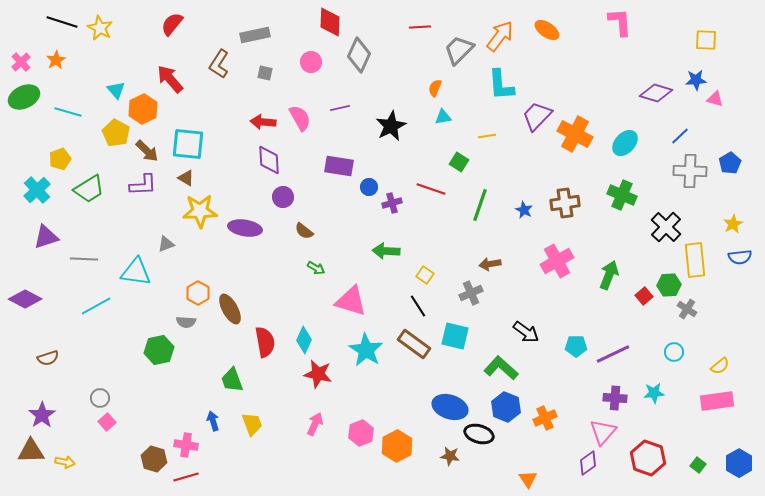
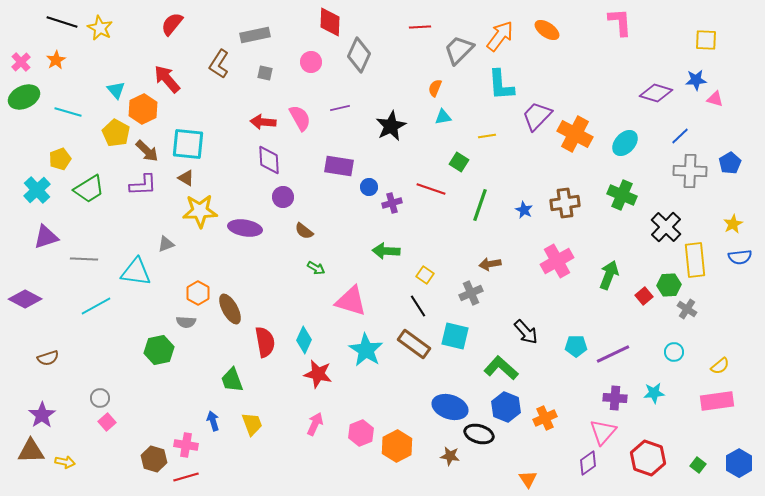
red arrow at (170, 79): moved 3 px left
black arrow at (526, 332): rotated 12 degrees clockwise
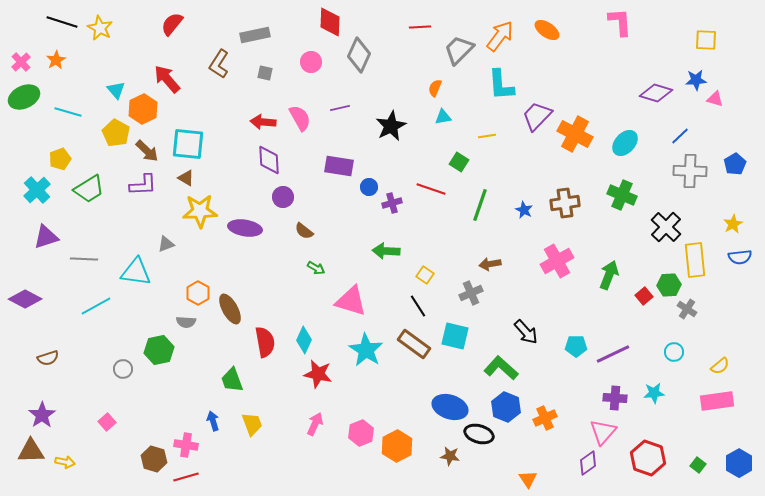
blue pentagon at (730, 163): moved 5 px right, 1 px down
gray circle at (100, 398): moved 23 px right, 29 px up
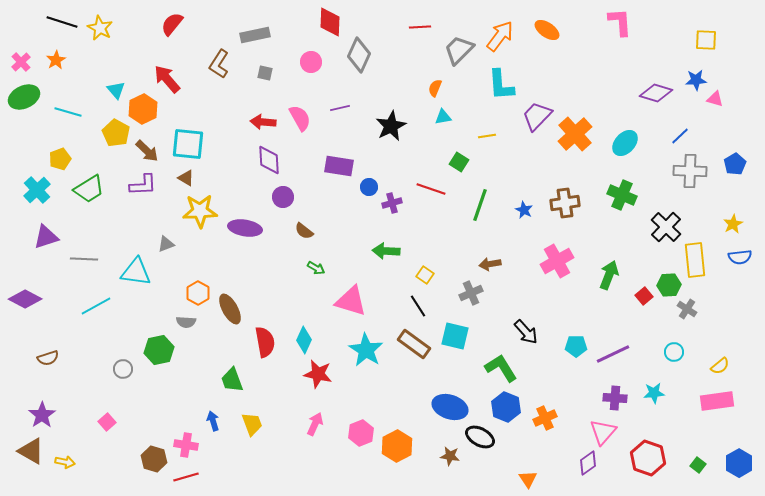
orange cross at (575, 134): rotated 20 degrees clockwise
green L-shape at (501, 368): rotated 16 degrees clockwise
black ellipse at (479, 434): moved 1 px right, 3 px down; rotated 12 degrees clockwise
brown triangle at (31, 451): rotated 32 degrees clockwise
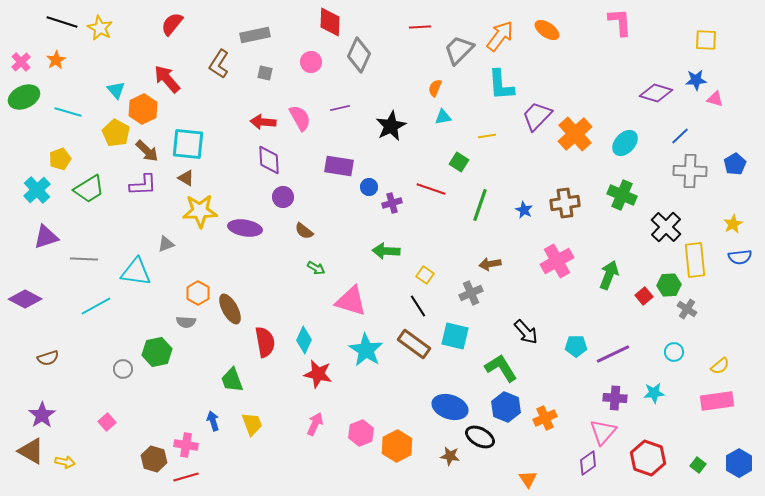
green hexagon at (159, 350): moved 2 px left, 2 px down
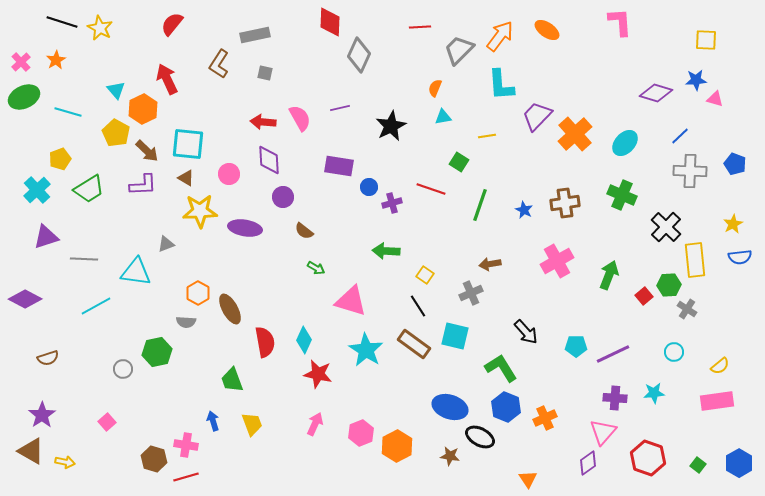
pink circle at (311, 62): moved 82 px left, 112 px down
red arrow at (167, 79): rotated 16 degrees clockwise
blue pentagon at (735, 164): rotated 20 degrees counterclockwise
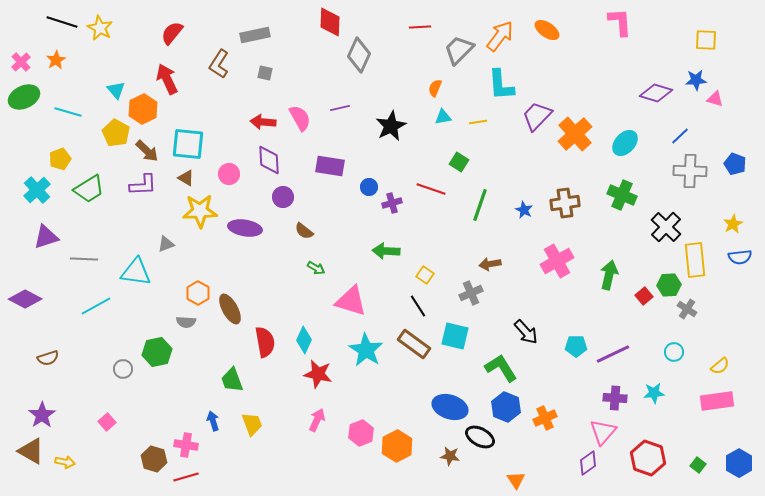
red semicircle at (172, 24): moved 9 px down
yellow line at (487, 136): moved 9 px left, 14 px up
purple rectangle at (339, 166): moved 9 px left
green arrow at (609, 275): rotated 8 degrees counterclockwise
pink arrow at (315, 424): moved 2 px right, 4 px up
orange triangle at (528, 479): moved 12 px left, 1 px down
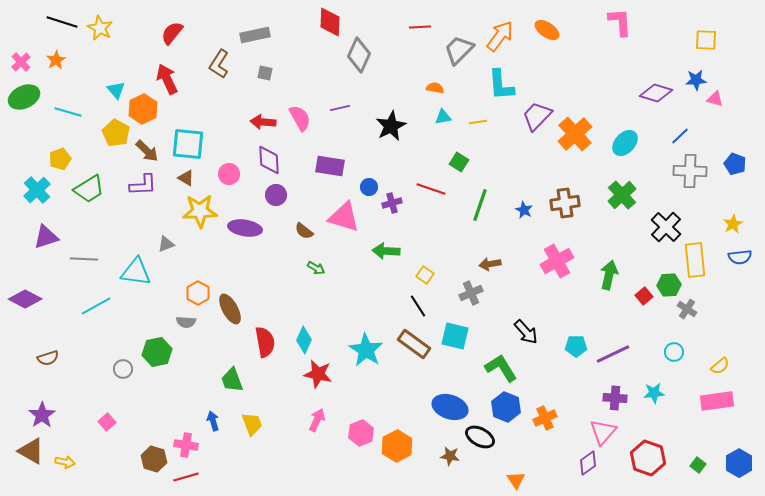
orange semicircle at (435, 88): rotated 78 degrees clockwise
green cross at (622, 195): rotated 24 degrees clockwise
purple circle at (283, 197): moved 7 px left, 2 px up
pink triangle at (351, 301): moved 7 px left, 84 px up
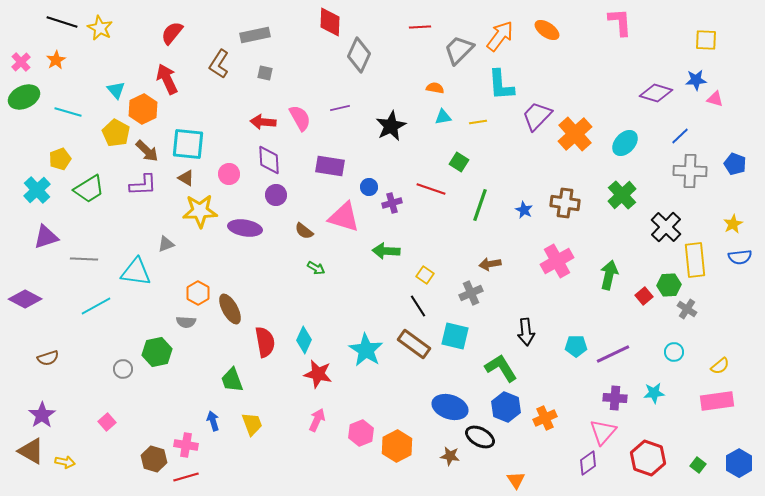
brown cross at (565, 203): rotated 16 degrees clockwise
black arrow at (526, 332): rotated 36 degrees clockwise
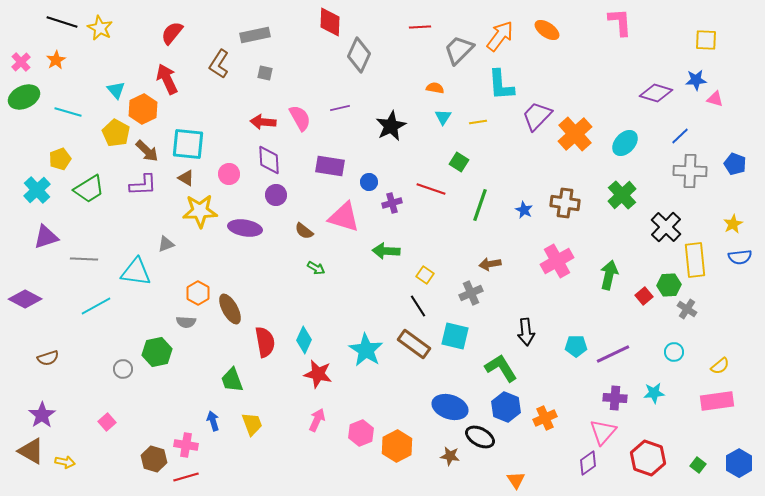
cyan triangle at (443, 117): rotated 48 degrees counterclockwise
blue circle at (369, 187): moved 5 px up
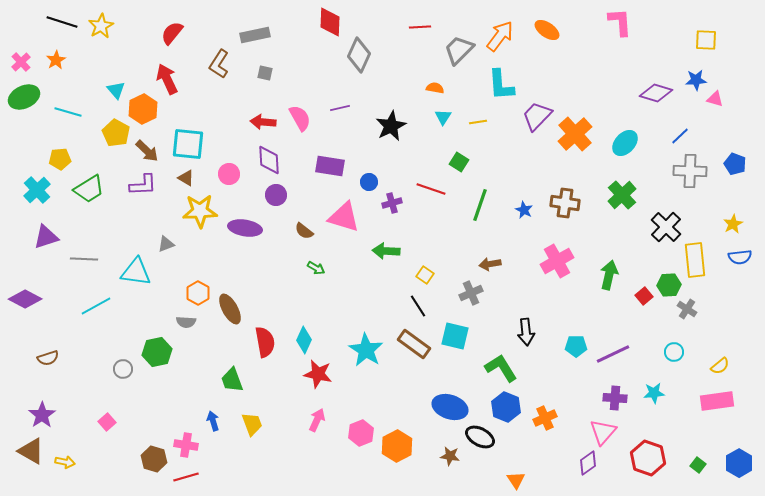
yellow star at (100, 28): moved 1 px right, 2 px up; rotated 15 degrees clockwise
yellow pentagon at (60, 159): rotated 15 degrees clockwise
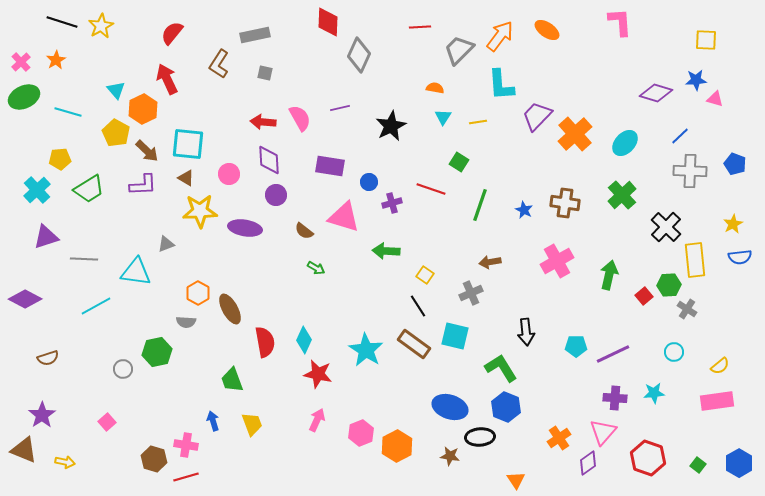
red diamond at (330, 22): moved 2 px left
brown arrow at (490, 264): moved 2 px up
orange cross at (545, 418): moved 14 px right, 20 px down; rotated 10 degrees counterclockwise
black ellipse at (480, 437): rotated 32 degrees counterclockwise
brown triangle at (31, 451): moved 7 px left, 1 px up; rotated 8 degrees counterclockwise
